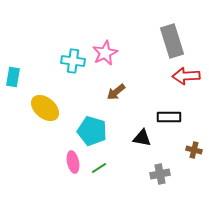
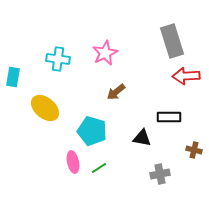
cyan cross: moved 15 px left, 2 px up
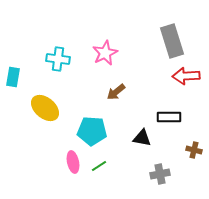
cyan pentagon: rotated 12 degrees counterclockwise
green line: moved 2 px up
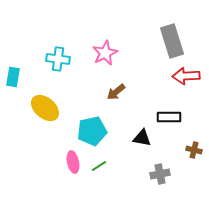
cyan pentagon: rotated 16 degrees counterclockwise
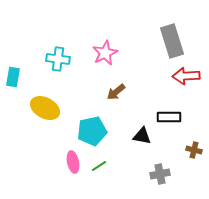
yellow ellipse: rotated 12 degrees counterclockwise
black triangle: moved 2 px up
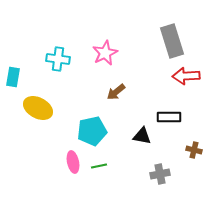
yellow ellipse: moved 7 px left
green line: rotated 21 degrees clockwise
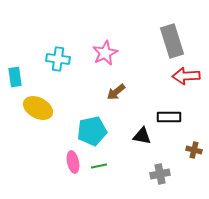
cyan rectangle: moved 2 px right; rotated 18 degrees counterclockwise
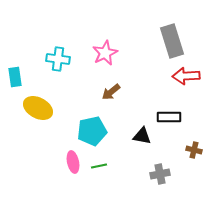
brown arrow: moved 5 px left
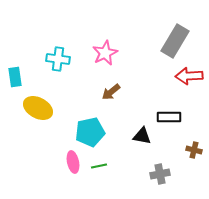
gray rectangle: moved 3 px right; rotated 48 degrees clockwise
red arrow: moved 3 px right
cyan pentagon: moved 2 px left, 1 px down
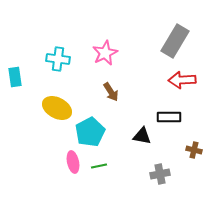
red arrow: moved 7 px left, 4 px down
brown arrow: rotated 84 degrees counterclockwise
yellow ellipse: moved 19 px right
cyan pentagon: rotated 16 degrees counterclockwise
